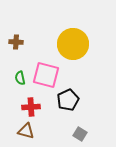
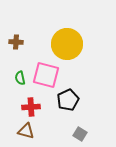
yellow circle: moved 6 px left
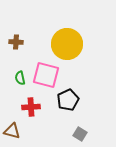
brown triangle: moved 14 px left
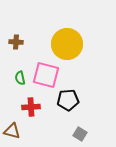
black pentagon: rotated 20 degrees clockwise
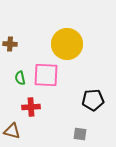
brown cross: moved 6 px left, 2 px down
pink square: rotated 12 degrees counterclockwise
black pentagon: moved 25 px right
gray square: rotated 24 degrees counterclockwise
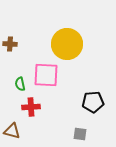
green semicircle: moved 6 px down
black pentagon: moved 2 px down
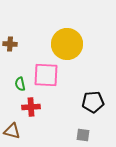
gray square: moved 3 px right, 1 px down
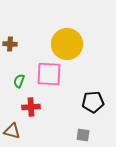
pink square: moved 3 px right, 1 px up
green semicircle: moved 1 px left, 3 px up; rotated 32 degrees clockwise
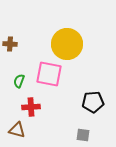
pink square: rotated 8 degrees clockwise
brown triangle: moved 5 px right, 1 px up
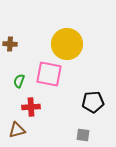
brown triangle: rotated 30 degrees counterclockwise
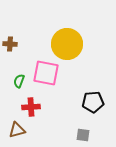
pink square: moved 3 px left, 1 px up
